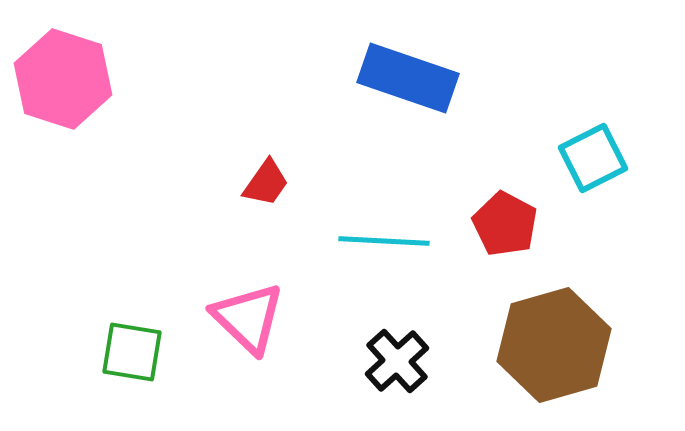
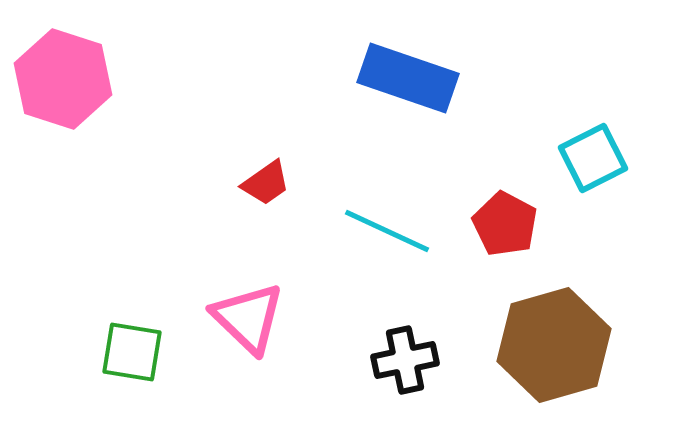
red trapezoid: rotated 20 degrees clockwise
cyan line: moved 3 px right, 10 px up; rotated 22 degrees clockwise
black cross: moved 8 px right, 1 px up; rotated 30 degrees clockwise
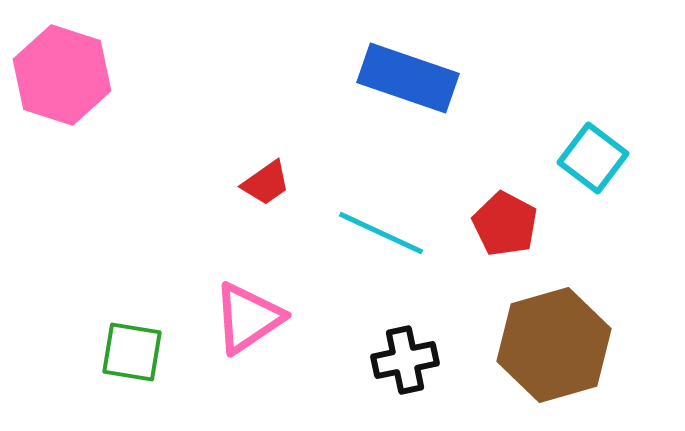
pink hexagon: moved 1 px left, 4 px up
cyan square: rotated 26 degrees counterclockwise
cyan line: moved 6 px left, 2 px down
pink triangle: rotated 42 degrees clockwise
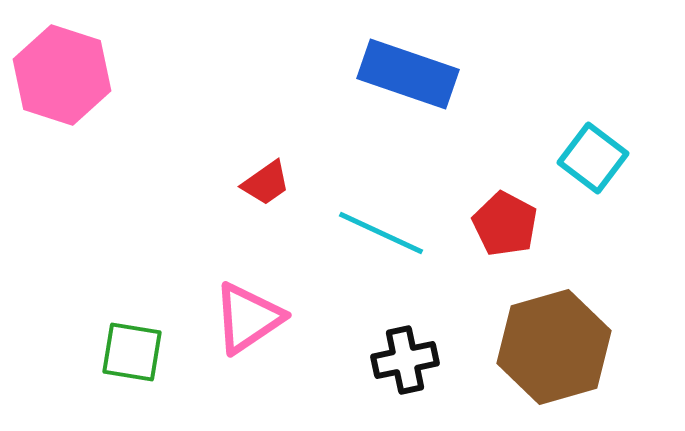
blue rectangle: moved 4 px up
brown hexagon: moved 2 px down
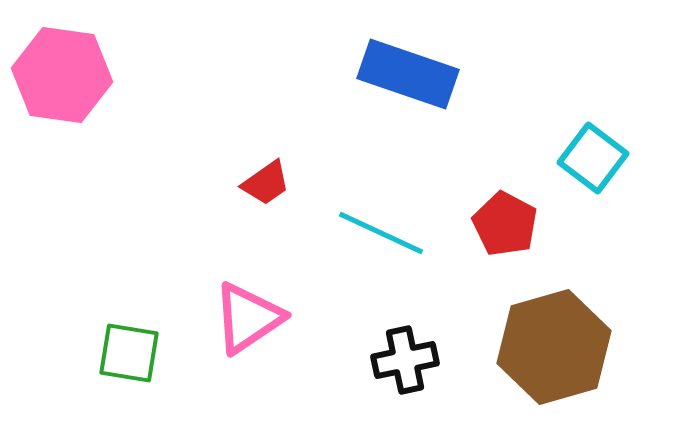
pink hexagon: rotated 10 degrees counterclockwise
green square: moved 3 px left, 1 px down
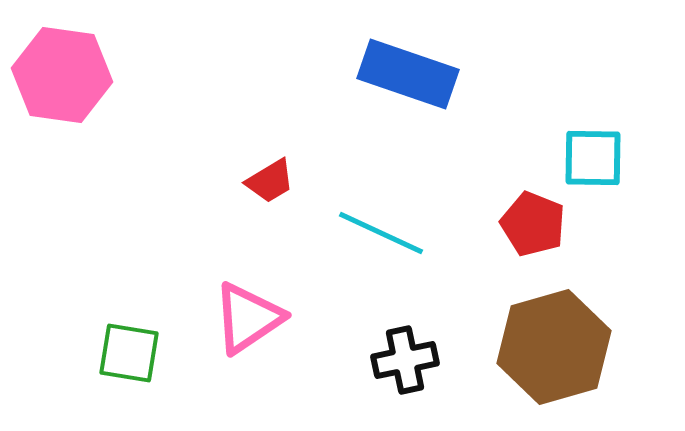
cyan square: rotated 36 degrees counterclockwise
red trapezoid: moved 4 px right, 2 px up; rotated 4 degrees clockwise
red pentagon: moved 28 px right; rotated 6 degrees counterclockwise
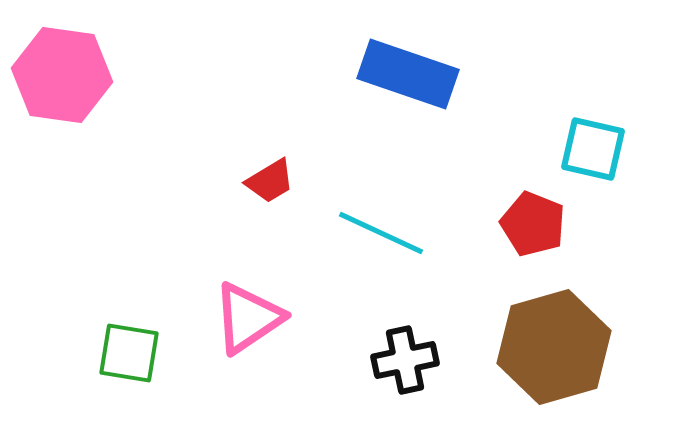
cyan square: moved 9 px up; rotated 12 degrees clockwise
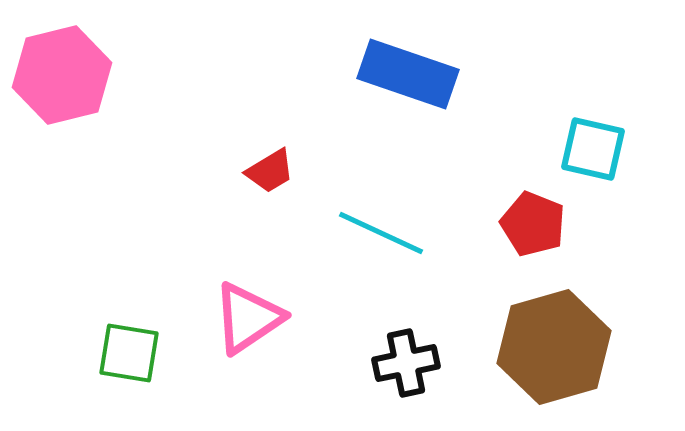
pink hexagon: rotated 22 degrees counterclockwise
red trapezoid: moved 10 px up
black cross: moved 1 px right, 3 px down
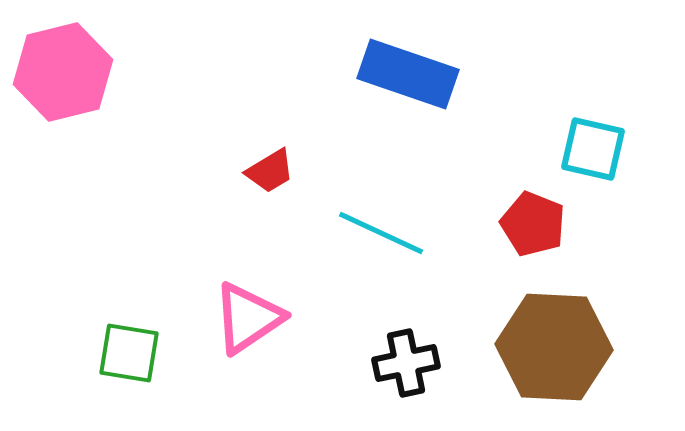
pink hexagon: moved 1 px right, 3 px up
brown hexagon: rotated 19 degrees clockwise
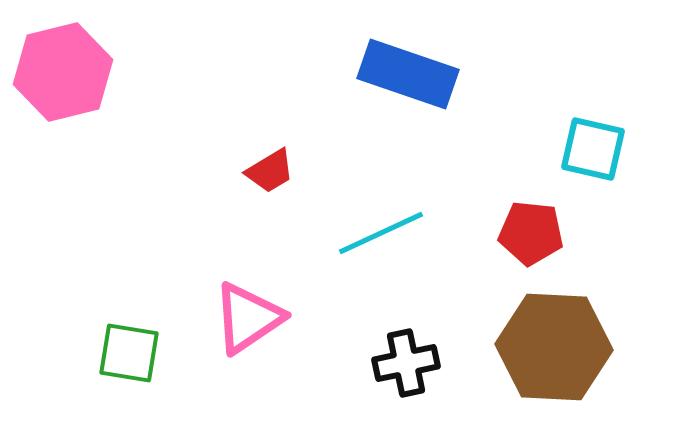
red pentagon: moved 2 px left, 9 px down; rotated 16 degrees counterclockwise
cyan line: rotated 50 degrees counterclockwise
